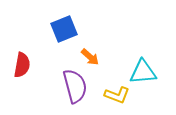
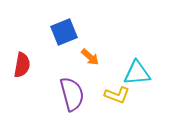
blue square: moved 3 px down
cyan triangle: moved 6 px left, 1 px down
purple semicircle: moved 3 px left, 8 px down
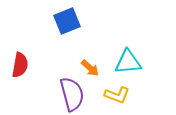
blue square: moved 3 px right, 11 px up
orange arrow: moved 11 px down
red semicircle: moved 2 px left
cyan triangle: moved 9 px left, 11 px up
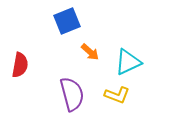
cyan triangle: rotated 20 degrees counterclockwise
orange arrow: moved 16 px up
